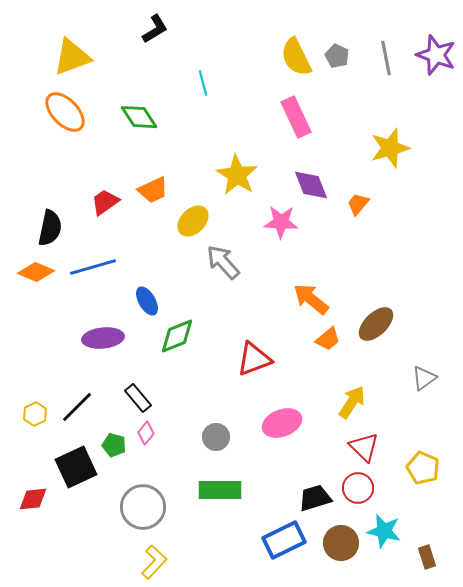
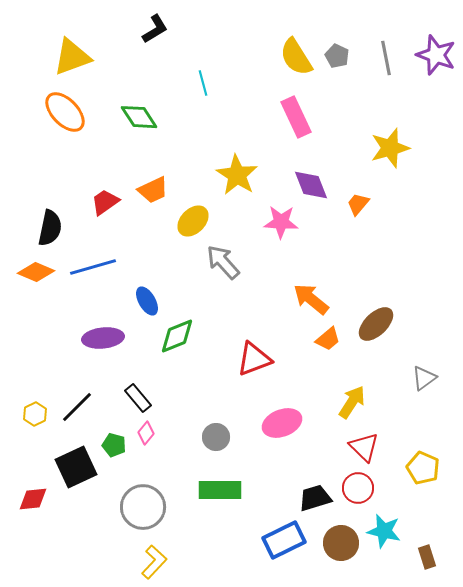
yellow semicircle at (296, 57): rotated 6 degrees counterclockwise
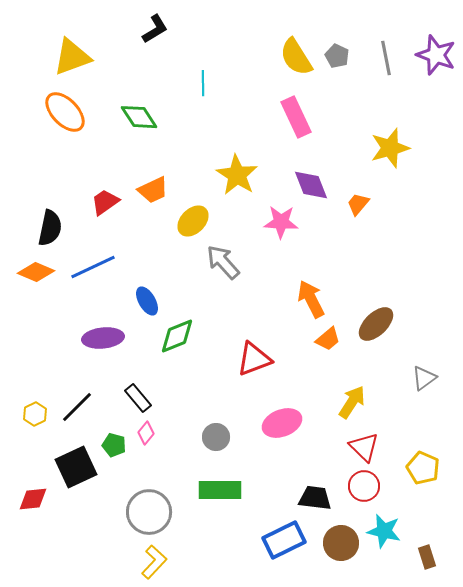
cyan line at (203, 83): rotated 15 degrees clockwise
blue line at (93, 267): rotated 9 degrees counterclockwise
orange arrow at (311, 299): rotated 24 degrees clockwise
red circle at (358, 488): moved 6 px right, 2 px up
black trapezoid at (315, 498): rotated 24 degrees clockwise
gray circle at (143, 507): moved 6 px right, 5 px down
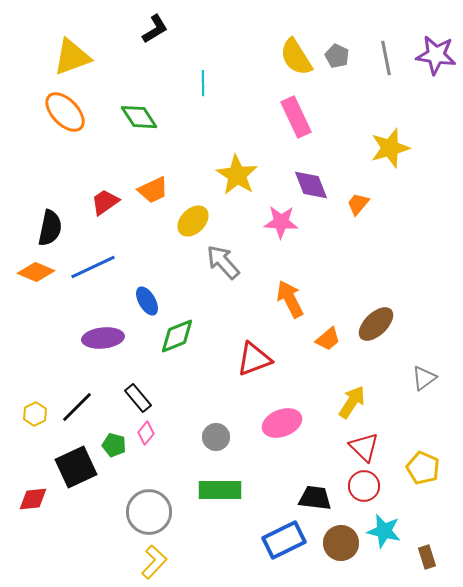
purple star at (436, 55): rotated 12 degrees counterclockwise
orange arrow at (311, 299): moved 21 px left
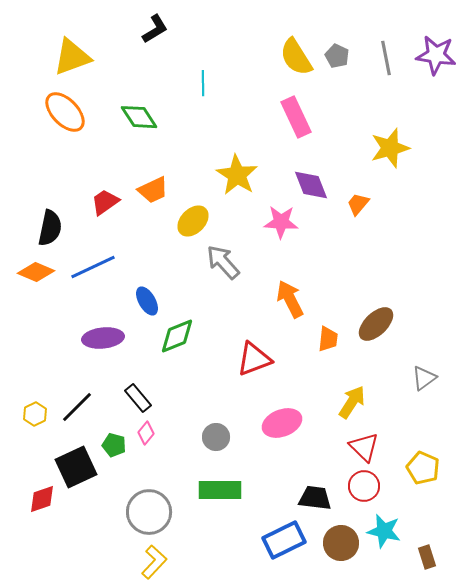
orange trapezoid at (328, 339): rotated 44 degrees counterclockwise
red diamond at (33, 499): moved 9 px right; rotated 12 degrees counterclockwise
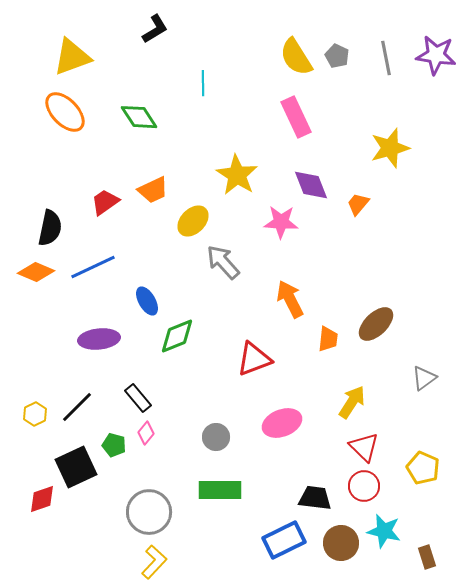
purple ellipse at (103, 338): moved 4 px left, 1 px down
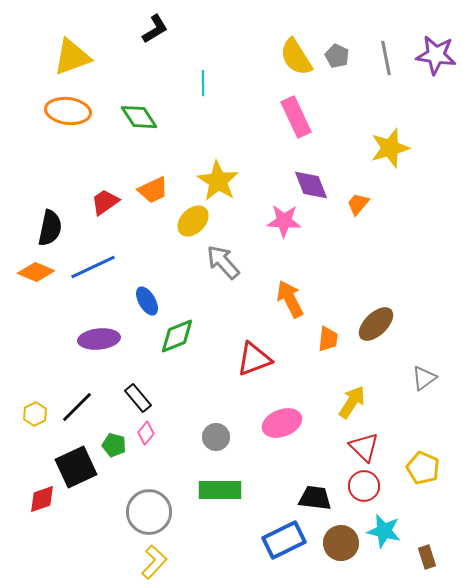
orange ellipse at (65, 112): moved 3 px right, 1 px up; rotated 39 degrees counterclockwise
yellow star at (237, 175): moved 19 px left, 6 px down
pink star at (281, 222): moved 3 px right, 1 px up
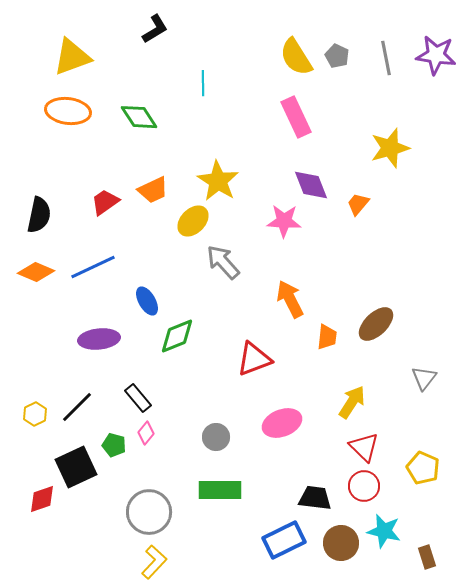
black semicircle at (50, 228): moved 11 px left, 13 px up
orange trapezoid at (328, 339): moved 1 px left, 2 px up
gray triangle at (424, 378): rotated 16 degrees counterclockwise
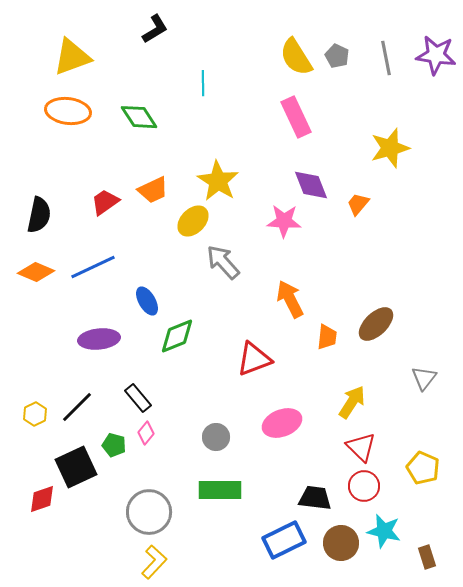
red triangle at (364, 447): moved 3 px left
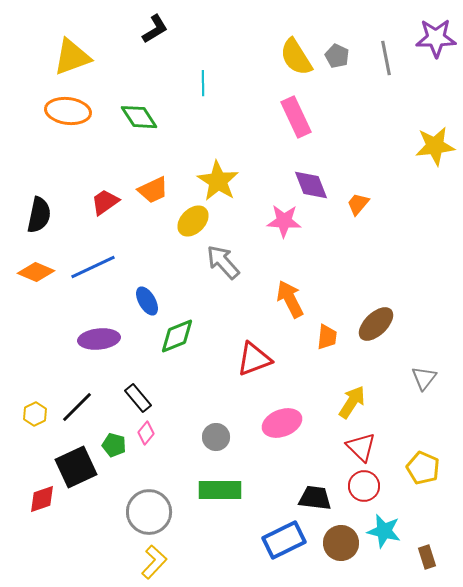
purple star at (436, 55): moved 17 px up; rotated 9 degrees counterclockwise
yellow star at (390, 148): moved 45 px right, 2 px up; rotated 9 degrees clockwise
